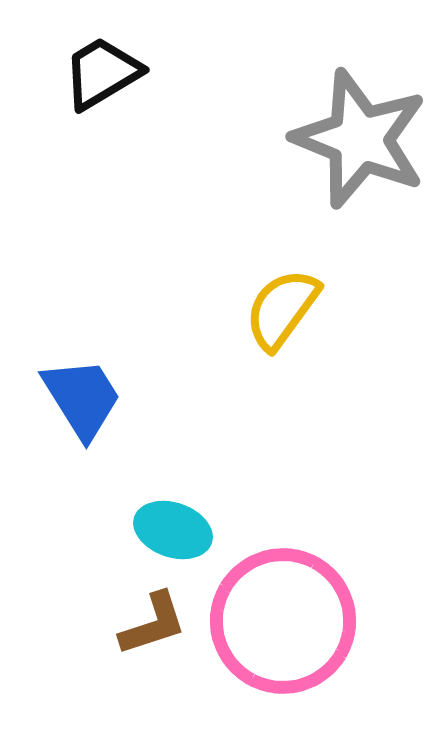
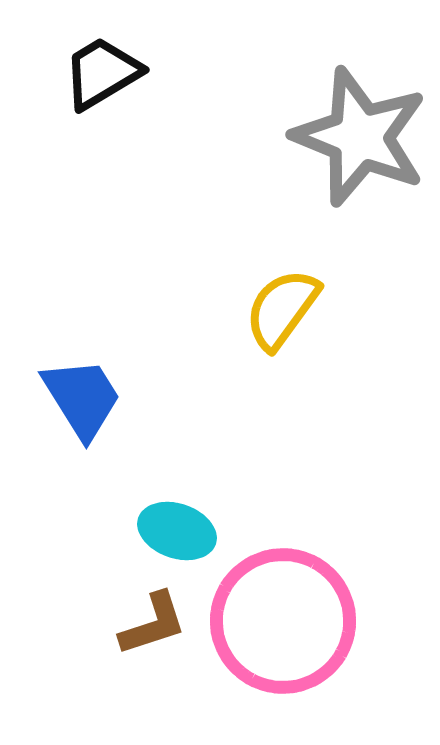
gray star: moved 2 px up
cyan ellipse: moved 4 px right, 1 px down
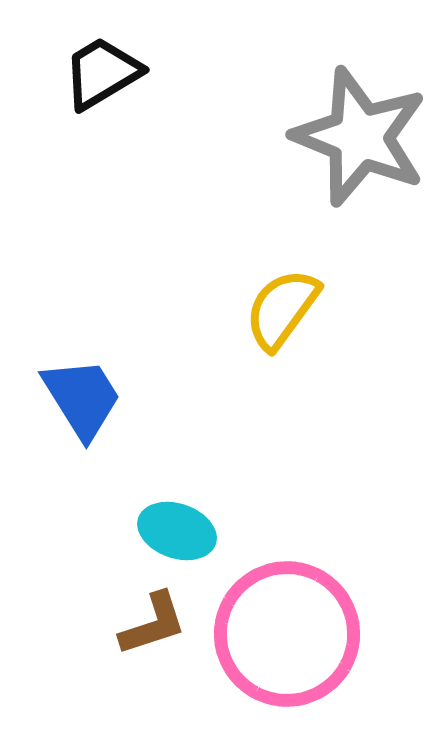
pink circle: moved 4 px right, 13 px down
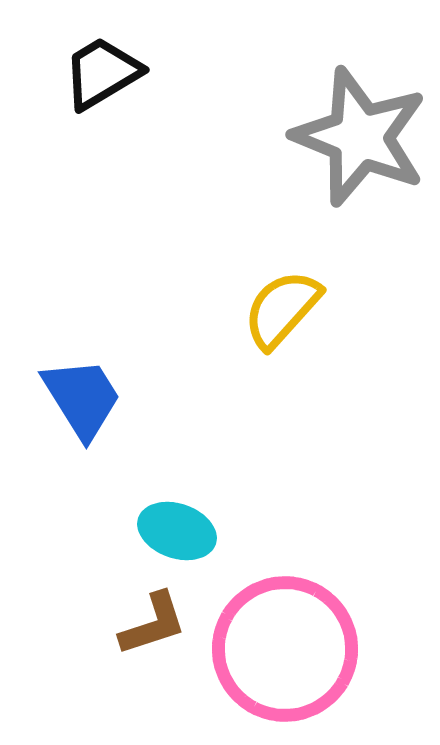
yellow semicircle: rotated 6 degrees clockwise
pink circle: moved 2 px left, 15 px down
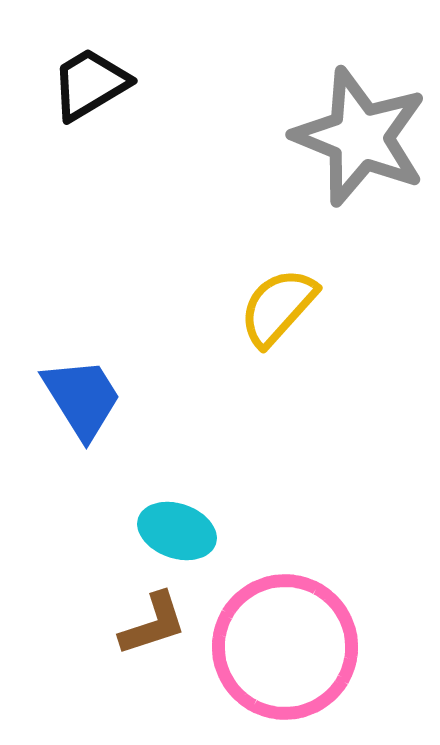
black trapezoid: moved 12 px left, 11 px down
yellow semicircle: moved 4 px left, 2 px up
pink circle: moved 2 px up
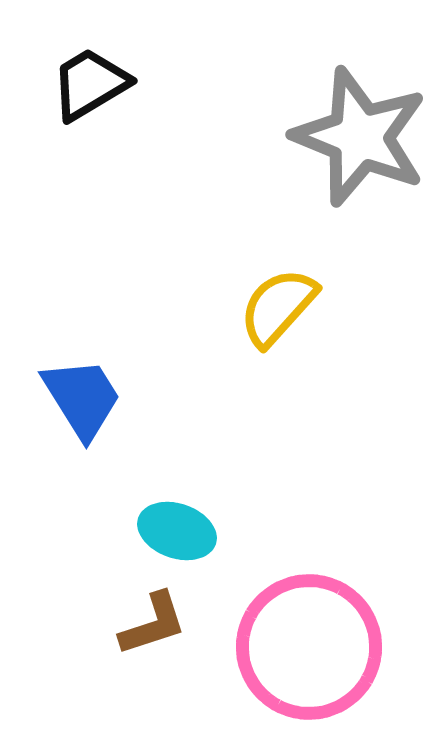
pink circle: moved 24 px right
